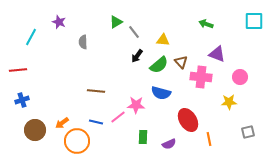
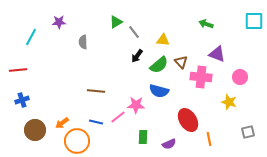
purple star: rotated 24 degrees counterclockwise
blue semicircle: moved 2 px left, 2 px up
yellow star: rotated 21 degrees clockwise
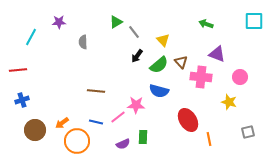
yellow triangle: rotated 40 degrees clockwise
purple semicircle: moved 46 px left
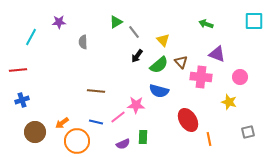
brown circle: moved 2 px down
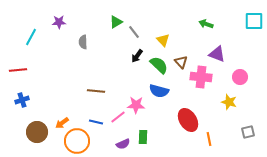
green semicircle: rotated 96 degrees counterclockwise
brown circle: moved 2 px right
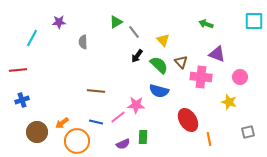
cyan line: moved 1 px right, 1 px down
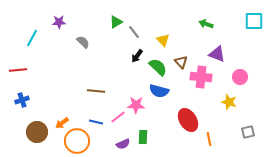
gray semicircle: rotated 136 degrees clockwise
green semicircle: moved 1 px left, 2 px down
